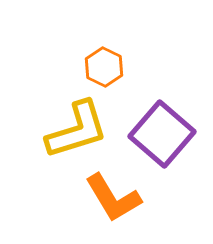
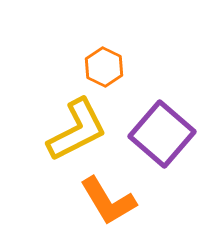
yellow L-shape: rotated 10 degrees counterclockwise
orange L-shape: moved 5 px left, 3 px down
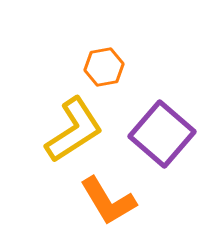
orange hexagon: rotated 24 degrees clockwise
yellow L-shape: moved 3 px left; rotated 6 degrees counterclockwise
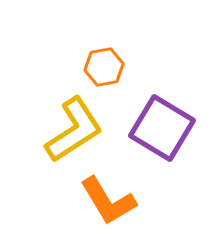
purple square: moved 6 px up; rotated 10 degrees counterclockwise
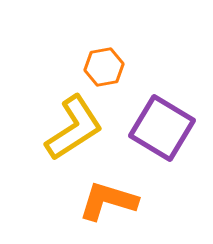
yellow L-shape: moved 2 px up
orange L-shape: rotated 138 degrees clockwise
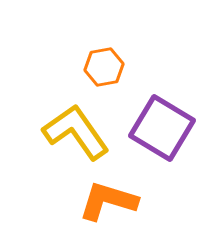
yellow L-shape: moved 2 px right, 4 px down; rotated 92 degrees counterclockwise
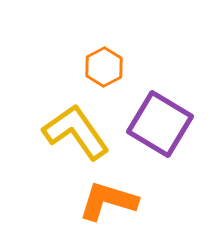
orange hexagon: rotated 18 degrees counterclockwise
purple square: moved 2 px left, 4 px up
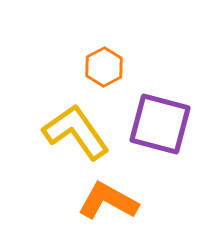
purple square: rotated 16 degrees counterclockwise
orange L-shape: rotated 12 degrees clockwise
